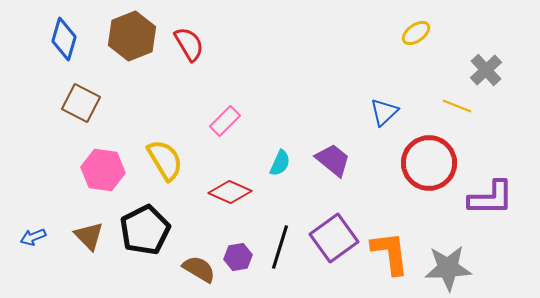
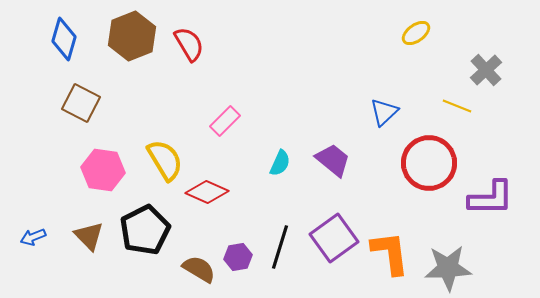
red diamond: moved 23 px left
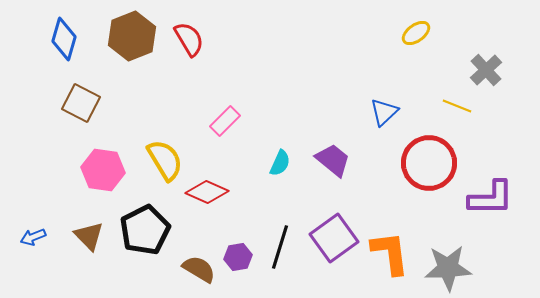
red semicircle: moved 5 px up
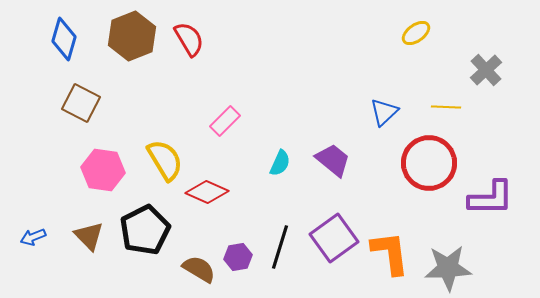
yellow line: moved 11 px left, 1 px down; rotated 20 degrees counterclockwise
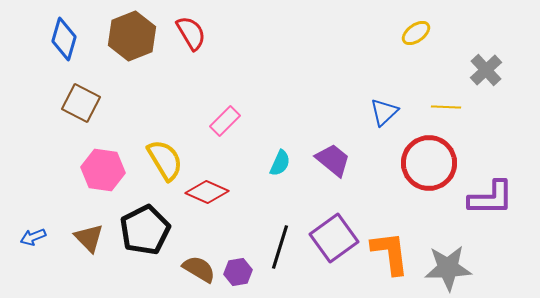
red semicircle: moved 2 px right, 6 px up
brown triangle: moved 2 px down
purple hexagon: moved 15 px down
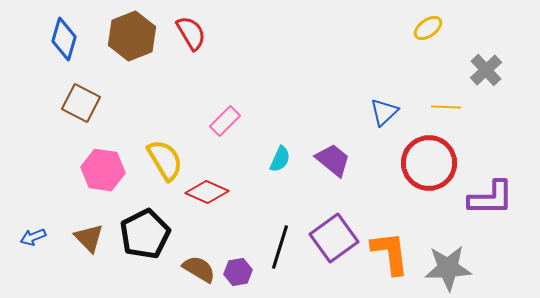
yellow ellipse: moved 12 px right, 5 px up
cyan semicircle: moved 4 px up
black pentagon: moved 4 px down
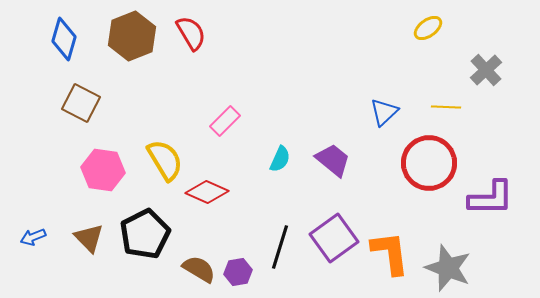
gray star: rotated 24 degrees clockwise
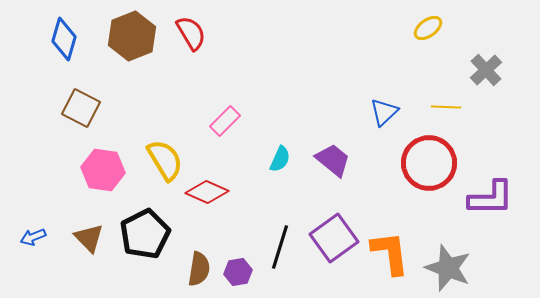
brown square: moved 5 px down
brown semicircle: rotated 68 degrees clockwise
